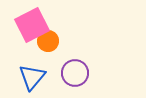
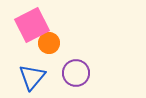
orange circle: moved 1 px right, 2 px down
purple circle: moved 1 px right
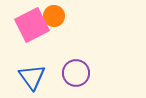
orange circle: moved 5 px right, 27 px up
blue triangle: rotated 16 degrees counterclockwise
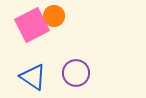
blue triangle: moved 1 px right; rotated 20 degrees counterclockwise
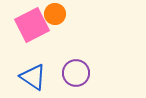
orange circle: moved 1 px right, 2 px up
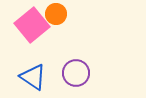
orange circle: moved 1 px right
pink square: rotated 12 degrees counterclockwise
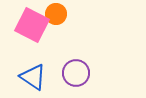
pink square: rotated 24 degrees counterclockwise
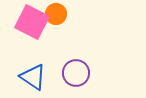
pink square: moved 3 px up
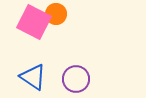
pink square: moved 2 px right
purple circle: moved 6 px down
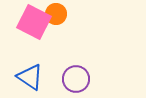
blue triangle: moved 3 px left
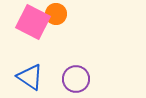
pink square: moved 1 px left
